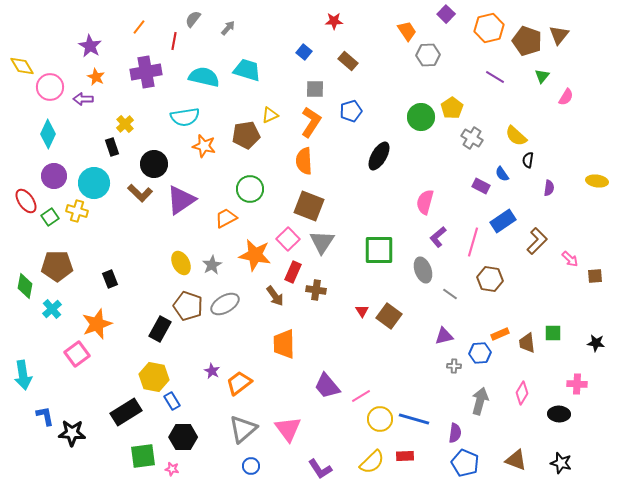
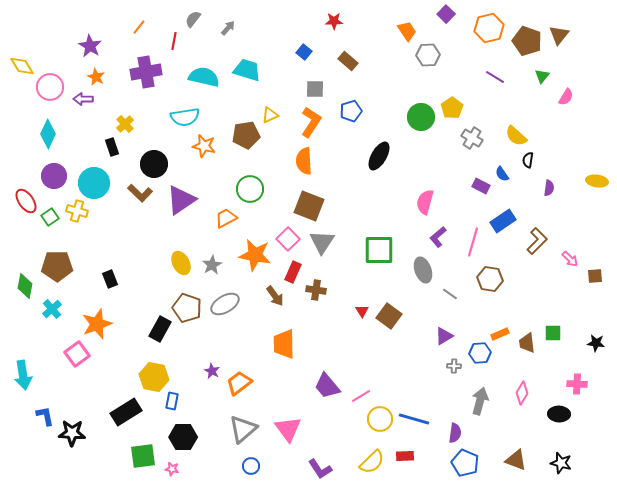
brown pentagon at (188, 306): moved 1 px left, 2 px down
purple triangle at (444, 336): rotated 18 degrees counterclockwise
blue rectangle at (172, 401): rotated 42 degrees clockwise
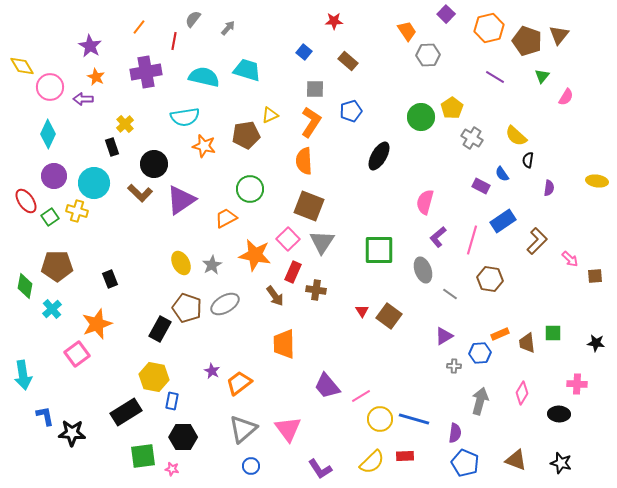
pink line at (473, 242): moved 1 px left, 2 px up
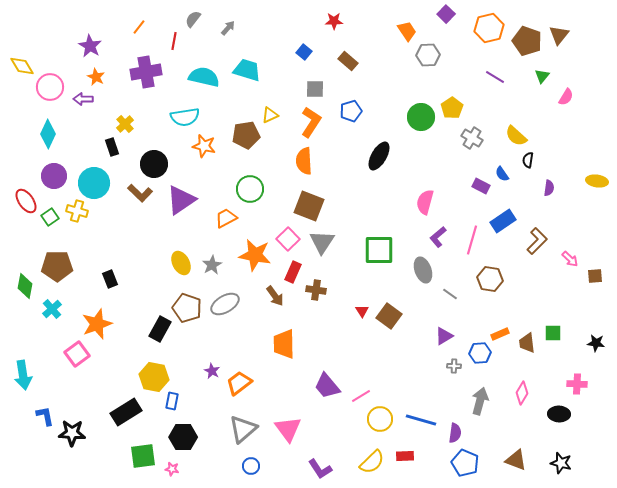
blue line at (414, 419): moved 7 px right, 1 px down
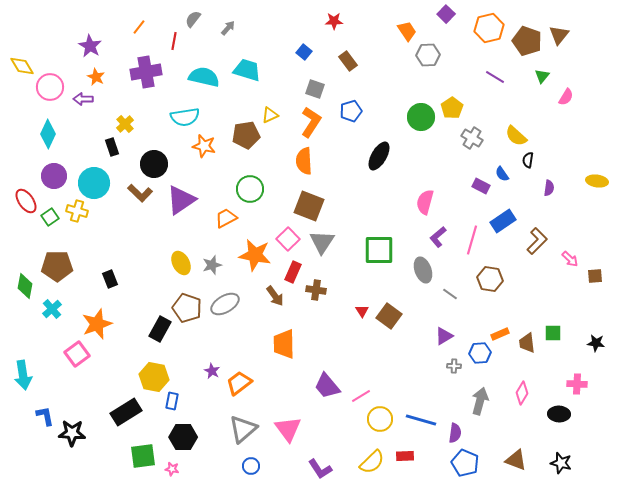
brown rectangle at (348, 61): rotated 12 degrees clockwise
gray square at (315, 89): rotated 18 degrees clockwise
gray star at (212, 265): rotated 12 degrees clockwise
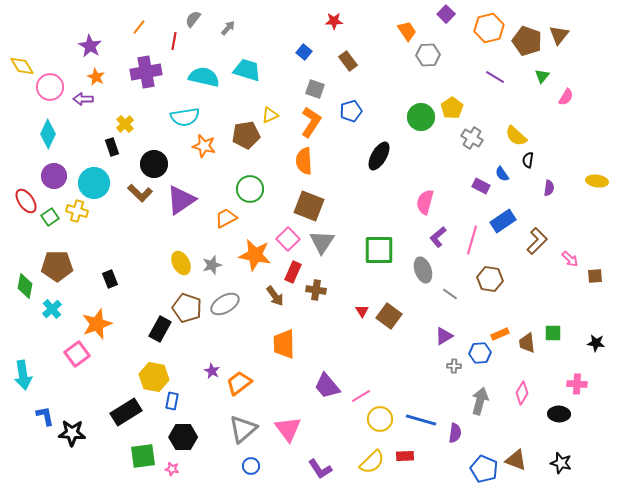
blue pentagon at (465, 463): moved 19 px right, 6 px down
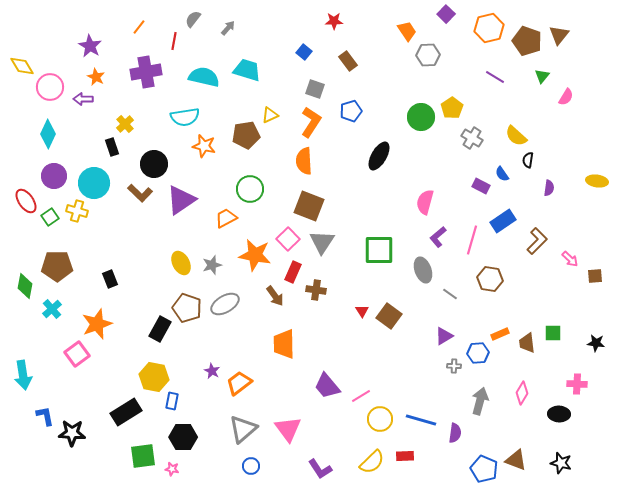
blue hexagon at (480, 353): moved 2 px left
